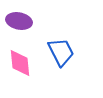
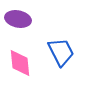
purple ellipse: moved 1 px left, 2 px up
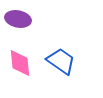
blue trapezoid: moved 9 px down; rotated 28 degrees counterclockwise
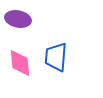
blue trapezoid: moved 5 px left, 4 px up; rotated 120 degrees counterclockwise
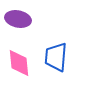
pink diamond: moved 1 px left
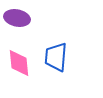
purple ellipse: moved 1 px left, 1 px up
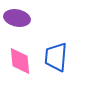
pink diamond: moved 1 px right, 2 px up
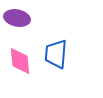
blue trapezoid: moved 3 px up
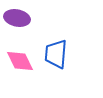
pink diamond: rotated 20 degrees counterclockwise
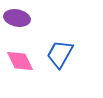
blue trapezoid: moved 4 px right; rotated 24 degrees clockwise
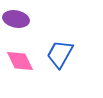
purple ellipse: moved 1 px left, 1 px down
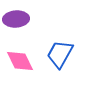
purple ellipse: rotated 15 degrees counterclockwise
